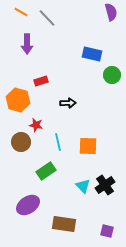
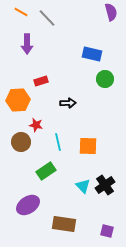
green circle: moved 7 px left, 4 px down
orange hexagon: rotated 20 degrees counterclockwise
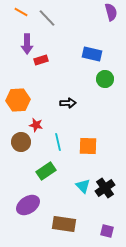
red rectangle: moved 21 px up
black cross: moved 3 px down
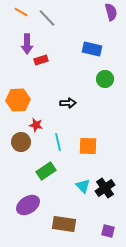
blue rectangle: moved 5 px up
purple square: moved 1 px right
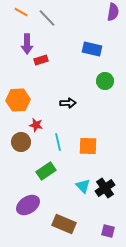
purple semicircle: moved 2 px right; rotated 24 degrees clockwise
green circle: moved 2 px down
brown rectangle: rotated 15 degrees clockwise
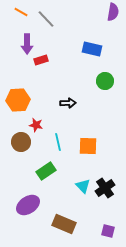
gray line: moved 1 px left, 1 px down
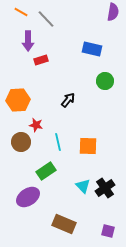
purple arrow: moved 1 px right, 3 px up
black arrow: moved 3 px up; rotated 49 degrees counterclockwise
purple ellipse: moved 8 px up
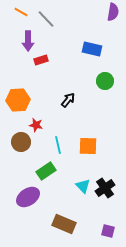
cyan line: moved 3 px down
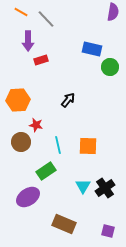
green circle: moved 5 px right, 14 px up
cyan triangle: rotated 14 degrees clockwise
